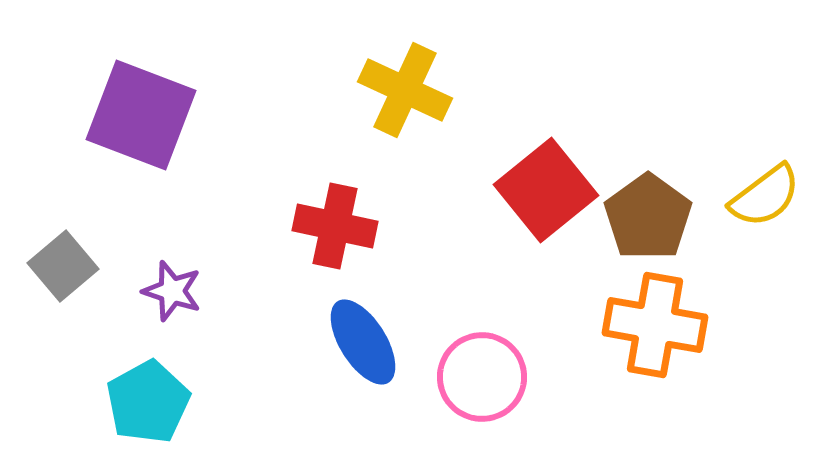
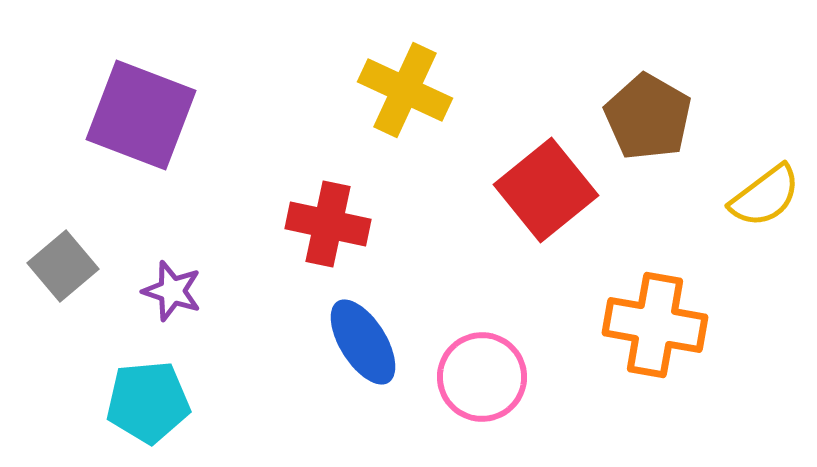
brown pentagon: moved 100 px up; rotated 6 degrees counterclockwise
red cross: moved 7 px left, 2 px up
cyan pentagon: rotated 24 degrees clockwise
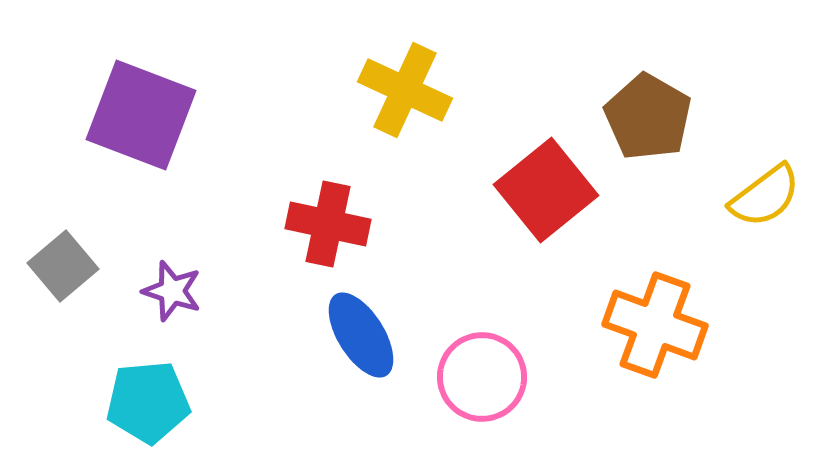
orange cross: rotated 10 degrees clockwise
blue ellipse: moved 2 px left, 7 px up
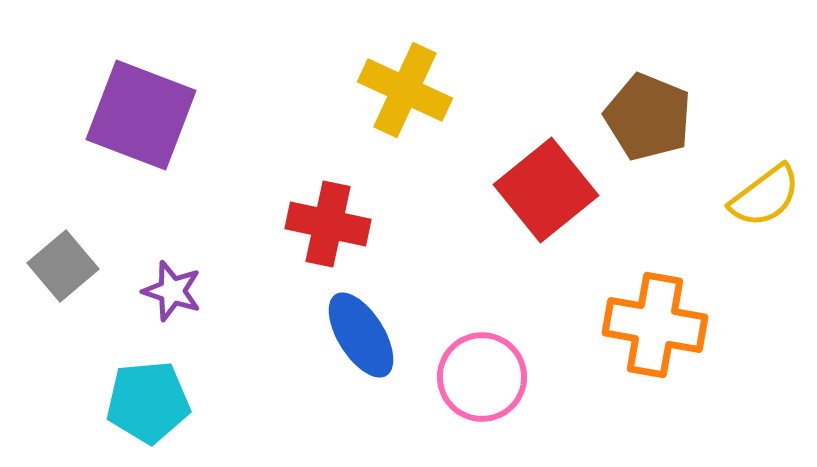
brown pentagon: rotated 8 degrees counterclockwise
orange cross: rotated 10 degrees counterclockwise
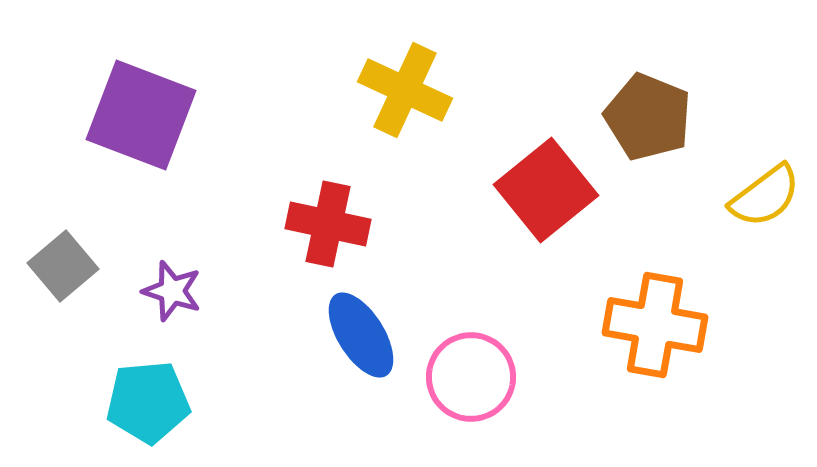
pink circle: moved 11 px left
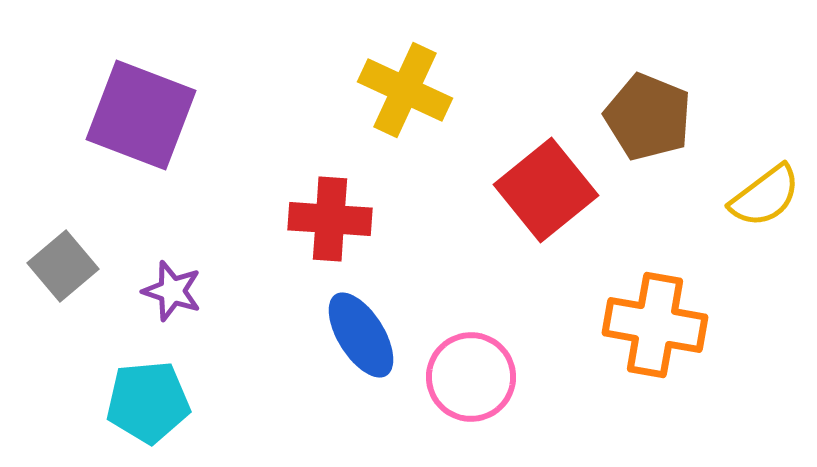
red cross: moved 2 px right, 5 px up; rotated 8 degrees counterclockwise
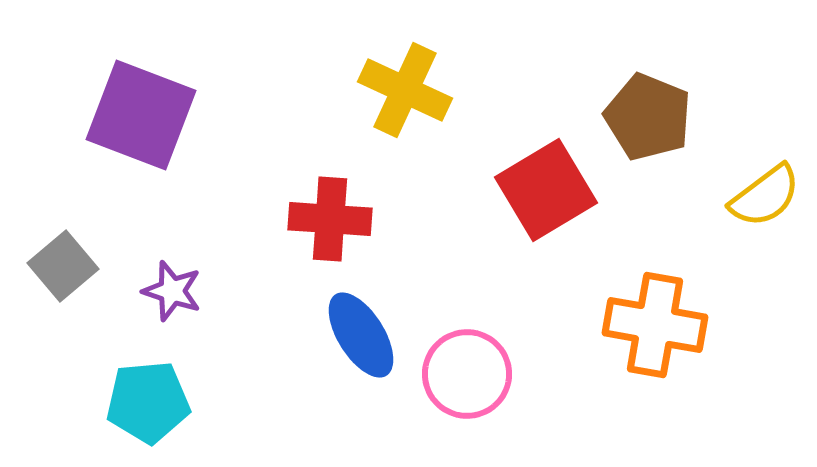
red square: rotated 8 degrees clockwise
pink circle: moved 4 px left, 3 px up
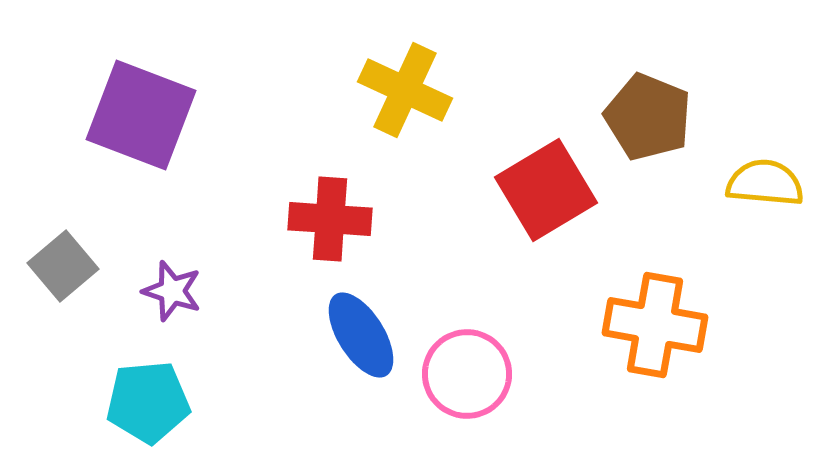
yellow semicircle: moved 13 px up; rotated 138 degrees counterclockwise
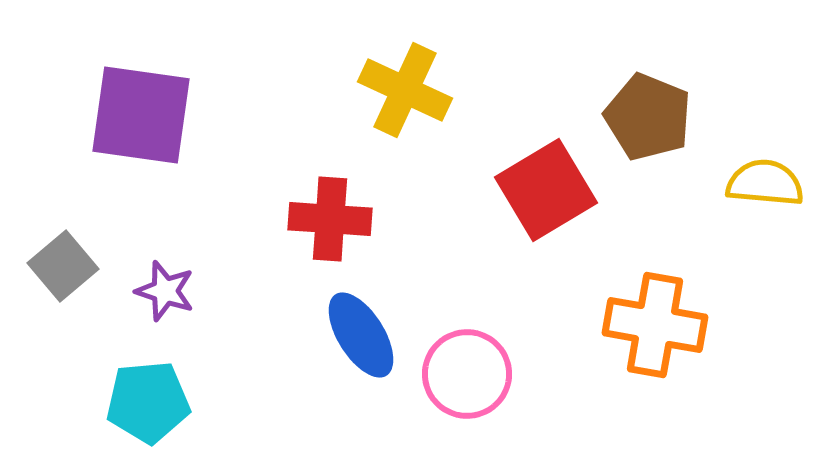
purple square: rotated 13 degrees counterclockwise
purple star: moved 7 px left
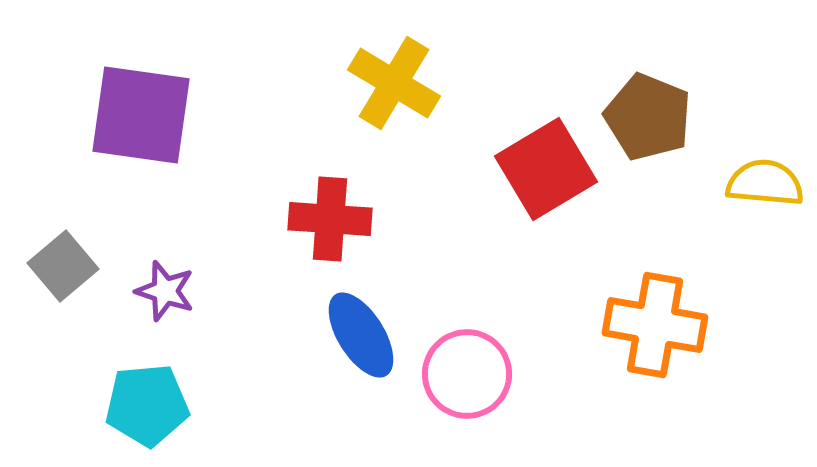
yellow cross: moved 11 px left, 7 px up; rotated 6 degrees clockwise
red square: moved 21 px up
cyan pentagon: moved 1 px left, 3 px down
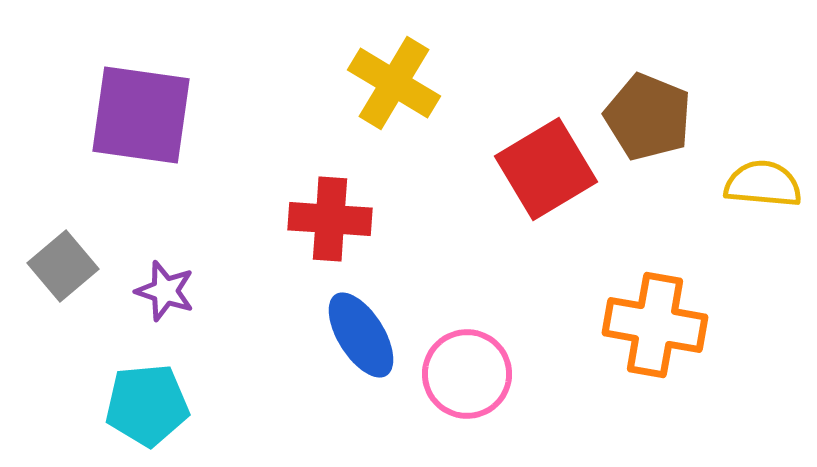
yellow semicircle: moved 2 px left, 1 px down
